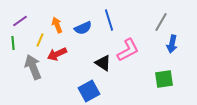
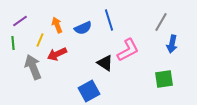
black triangle: moved 2 px right
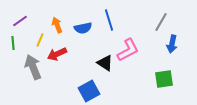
blue semicircle: rotated 12 degrees clockwise
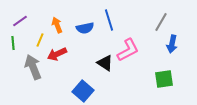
blue semicircle: moved 2 px right
blue square: moved 6 px left; rotated 20 degrees counterclockwise
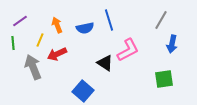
gray line: moved 2 px up
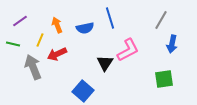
blue line: moved 1 px right, 2 px up
green line: moved 1 px down; rotated 72 degrees counterclockwise
black triangle: rotated 30 degrees clockwise
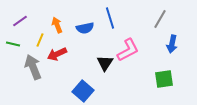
gray line: moved 1 px left, 1 px up
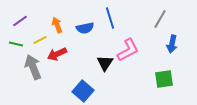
yellow line: rotated 40 degrees clockwise
green line: moved 3 px right
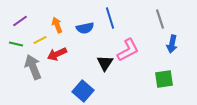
gray line: rotated 48 degrees counterclockwise
